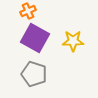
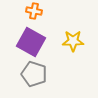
orange cross: moved 6 px right; rotated 35 degrees clockwise
purple square: moved 4 px left, 4 px down
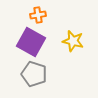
orange cross: moved 4 px right, 4 px down; rotated 21 degrees counterclockwise
yellow star: rotated 15 degrees clockwise
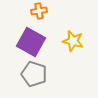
orange cross: moved 1 px right, 4 px up
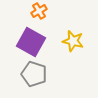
orange cross: rotated 21 degrees counterclockwise
